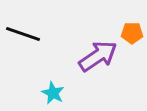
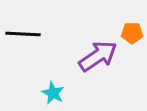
black line: rotated 16 degrees counterclockwise
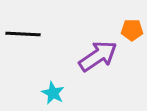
orange pentagon: moved 3 px up
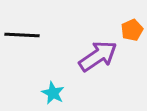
orange pentagon: rotated 25 degrees counterclockwise
black line: moved 1 px left, 1 px down
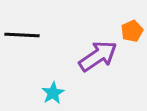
orange pentagon: moved 1 px down
cyan star: rotated 15 degrees clockwise
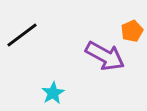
black line: rotated 40 degrees counterclockwise
purple arrow: moved 7 px right; rotated 63 degrees clockwise
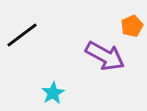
orange pentagon: moved 5 px up
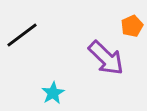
purple arrow: moved 1 px right, 2 px down; rotated 15 degrees clockwise
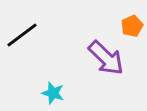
cyan star: rotated 25 degrees counterclockwise
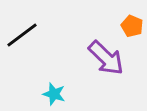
orange pentagon: rotated 25 degrees counterclockwise
cyan star: moved 1 px right, 1 px down
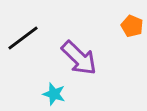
black line: moved 1 px right, 3 px down
purple arrow: moved 27 px left
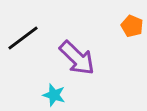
purple arrow: moved 2 px left
cyan star: moved 1 px down
